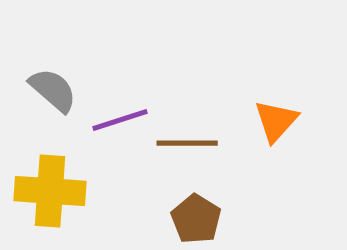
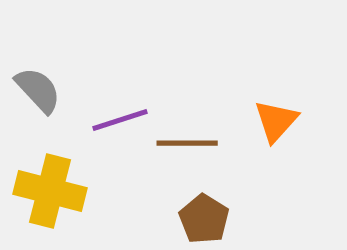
gray semicircle: moved 15 px left; rotated 6 degrees clockwise
yellow cross: rotated 10 degrees clockwise
brown pentagon: moved 8 px right
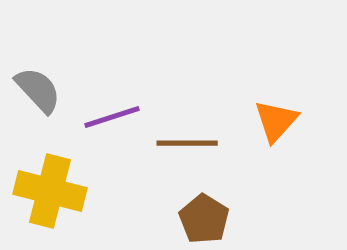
purple line: moved 8 px left, 3 px up
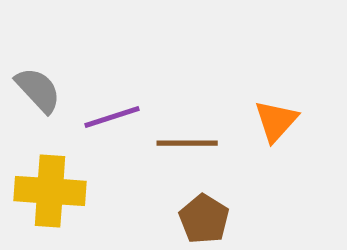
yellow cross: rotated 10 degrees counterclockwise
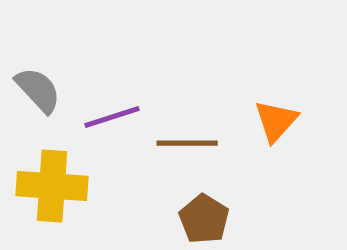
yellow cross: moved 2 px right, 5 px up
